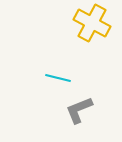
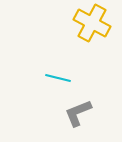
gray L-shape: moved 1 px left, 3 px down
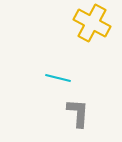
gray L-shape: rotated 116 degrees clockwise
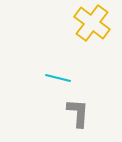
yellow cross: rotated 9 degrees clockwise
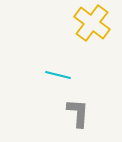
cyan line: moved 3 px up
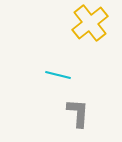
yellow cross: moved 2 px left; rotated 15 degrees clockwise
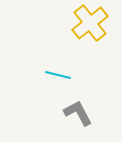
gray L-shape: rotated 32 degrees counterclockwise
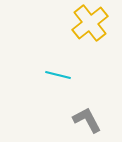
gray L-shape: moved 9 px right, 7 px down
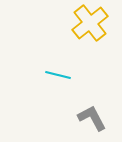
gray L-shape: moved 5 px right, 2 px up
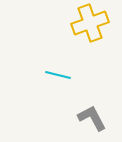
yellow cross: rotated 18 degrees clockwise
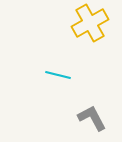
yellow cross: rotated 9 degrees counterclockwise
